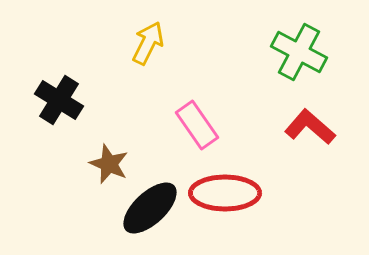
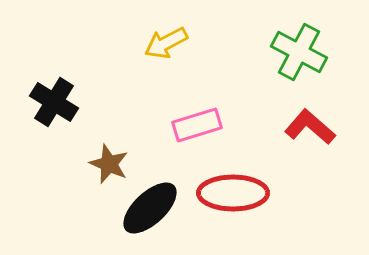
yellow arrow: moved 18 px right; rotated 144 degrees counterclockwise
black cross: moved 5 px left, 2 px down
pink rectangle: rotated 72 degrees counterclockwise
red ellipse: moved 8 px right
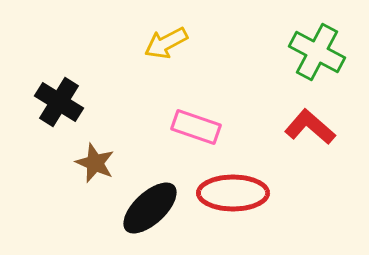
green cross: moved 18 px right
black cross: moved 5 px right
pink rectangle: moved 1 px left, 2 px down; rotated 36 degrees clockwise
brown star: moved 14 px left, 1 px up
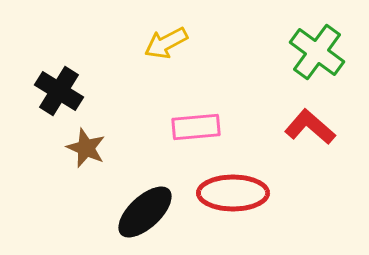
green cross: rotated 8 degrees clockwise
black cross: moved 11 px up
pink rectangle: rotated 24 degrees counterclockwise
brown star: moved 9 px left, 15 px up
black ellipse: moved 5 px left, 4 px down
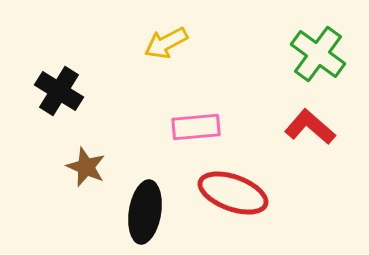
green cross: moved 1 px right, 2 px down
brown star: moved 19 px down
red ellipse: rotated 20 degrees clockwise
black ellipse: rotated 38 degrees counterclockwise
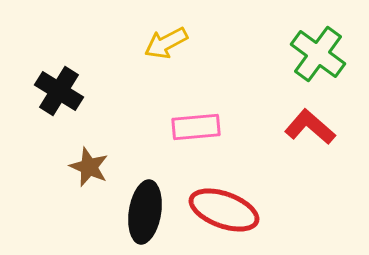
brown star: moved 3 px right
red ellipse: moved 9 px left, 17 px down
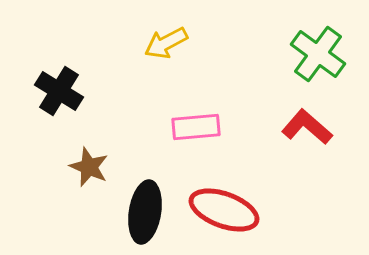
red L-shape: moved 3 px left
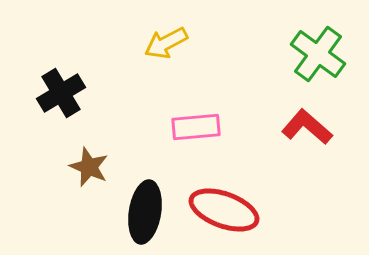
black cross: moved 2 px right, 2 px down; rotated 27 degrees clockwise
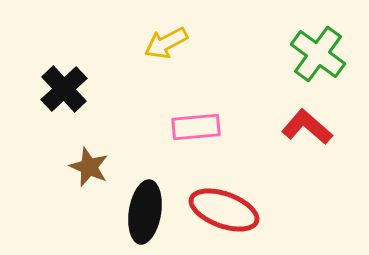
black cross: moved 3 px right, 4 px up; rotated 12 degrees counterclockwise
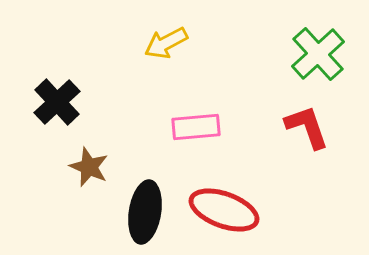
green cross: rotated 12 degrees clockwise
black cross: moved 7 px left, 13 px down
red L-shape: rotated 30 degrees clockwise
